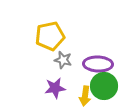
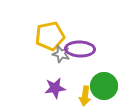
gray star: moved 2 px left, 6 px up
purple ellipse: moved 18 px left, 15 px up
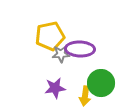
gray star: rotated 18 degrees counterclockwise
green circle: moved 3 px left, 3 px up
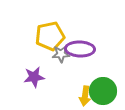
green circle: moved 2 px right, 8 px down
purple star: moved 21 px left, 11 px up
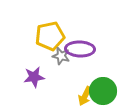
gray star: moved 2 px down; rotated 18 degrees clockwise
yellow arrow: rotated 18 degrees clockwise
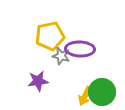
purple star: moved 4 px right, 4 px down
green circle: moved 1 px left, 1 px down
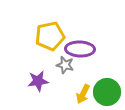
gray star: moved 4 px right, 9 px down
green circle: moved 5 px right
yellow arrow: moved 2 px left, 2 px up
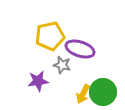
purple ellipse: rotated 16 degrees clockwise
gray star: moved 3 px left
green circle: moved 4 px left
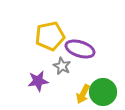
gray star: moved 1 px down; rotated 12 degrees clockwise
